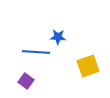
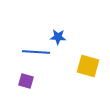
yellow square: rotated 35 degrees clockwise
purple square: rotated 21 degrees counterclockwise
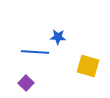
blue line: moved 1 px left
purple square: moved 2 px down; rotated 28 degrees clockwise
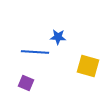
purple square: rotated 21 degrees counterclockwise
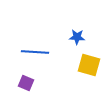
blue star: moved 19 px right
yellow square: moved 1 px right, 1 px up
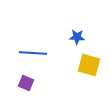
blue line: moved 2 px left, 1 px down
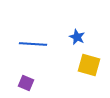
blue star: rotated 21 degrees clockwise
blue line: moved 9 px up
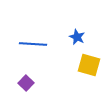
purple square: rotated 21 degrees clockwise
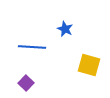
blue star: moved 12 px left, 8 px up
blue line: moved 1 px left, 3 px down
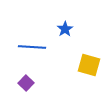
blue star: rotated 14 degrees clockwise
